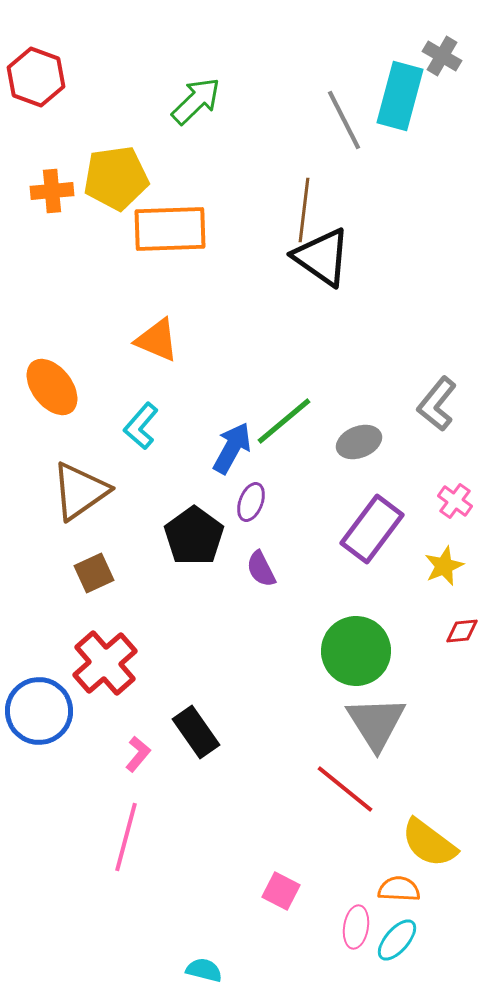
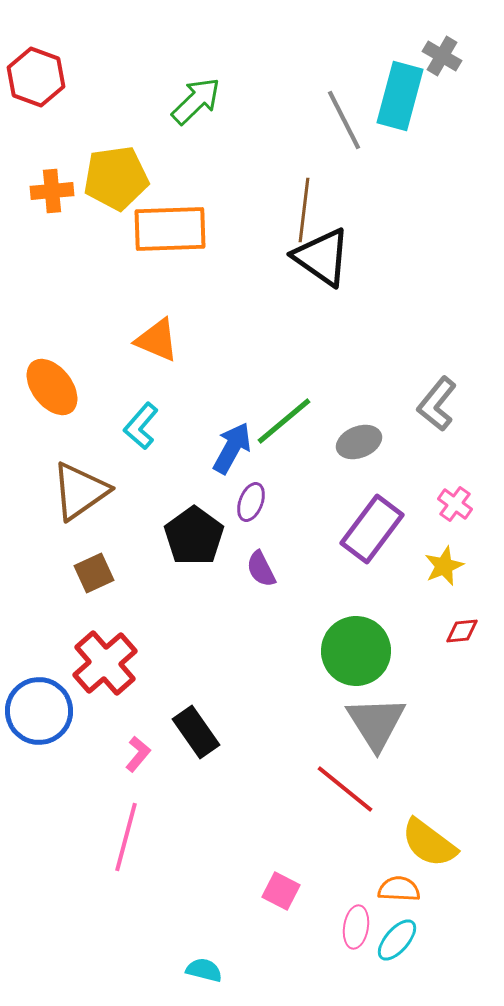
pink cross: moved 3 px down
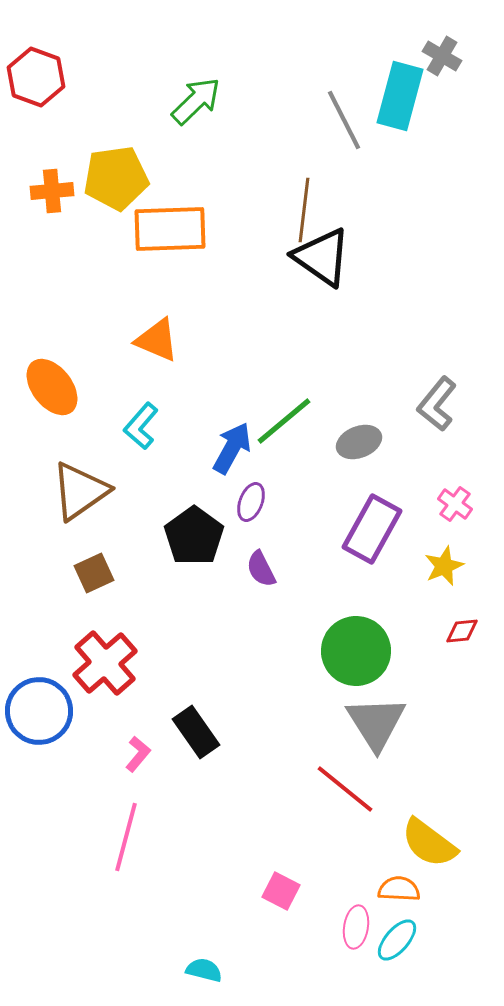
purple rectangle: rotated 8 degrees counterclockwise
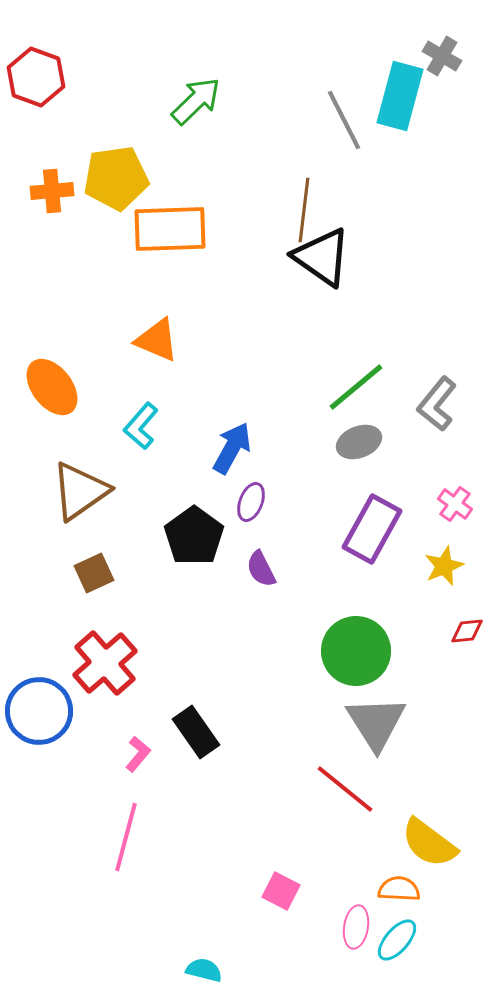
green line: moved 72 px right, 34 px up
red diamond: moved 5 px right
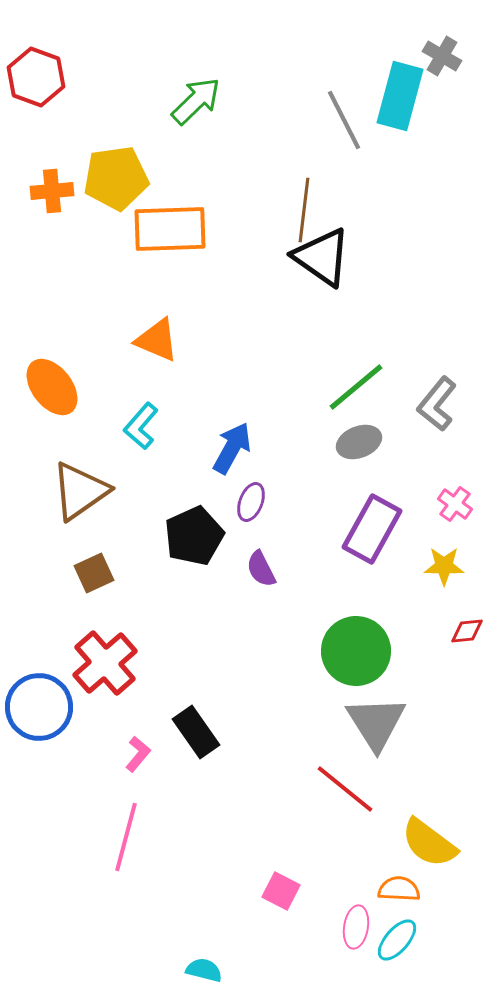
black pentagon: rotated 12 degrees clockwise
yellow star: rotated 24 degrees clockwise
blue circle: moved 4 px up
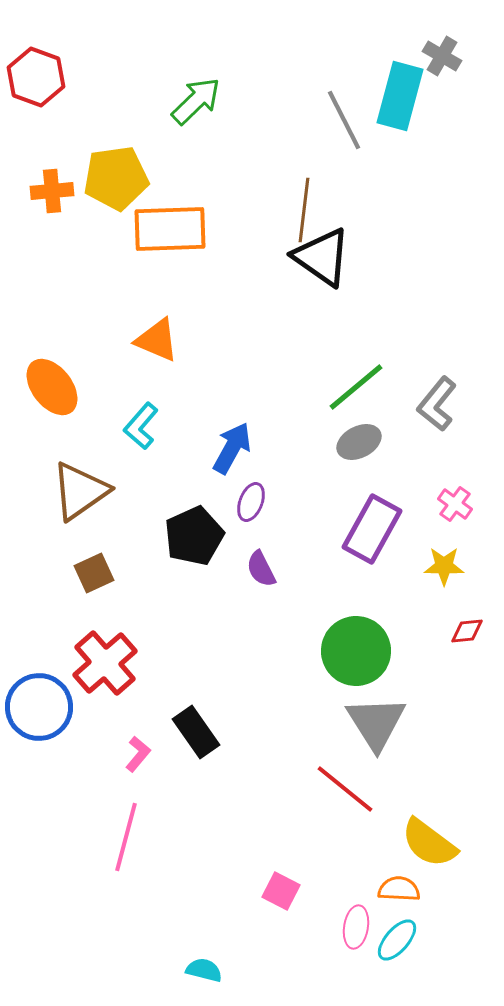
gray ellipse: rotated 6 degrees counterclockwise
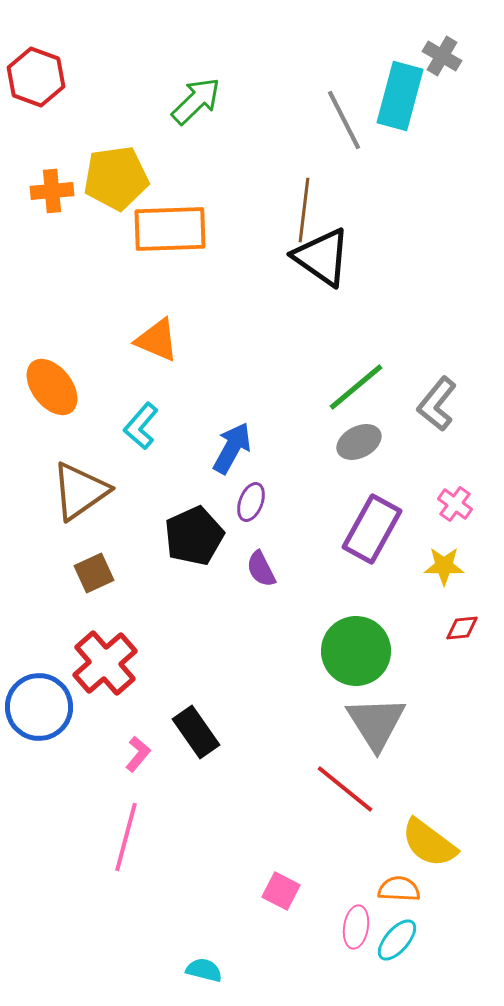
red diamond: moved 5 px left, 3 px up
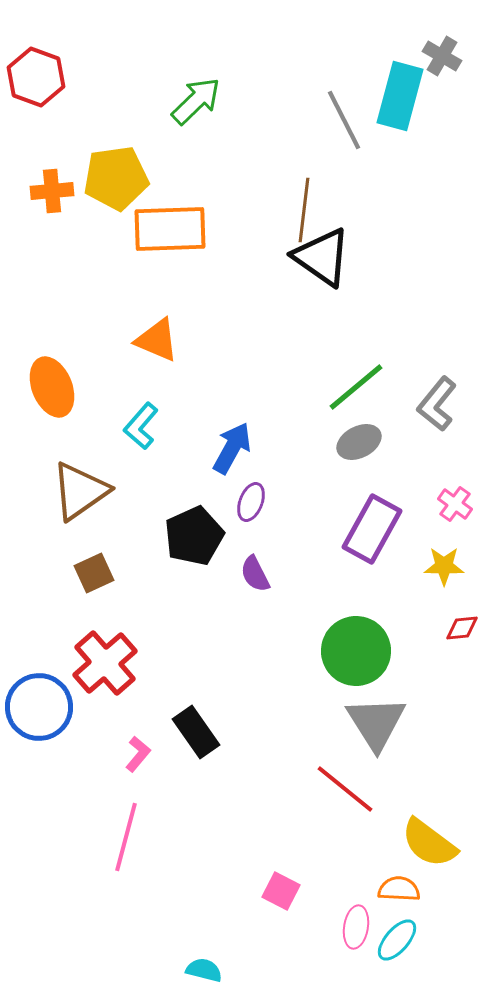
orange ellipse: rotated 16 degrees clockwise
purple semicircle: moved 6 px left, 5 px down
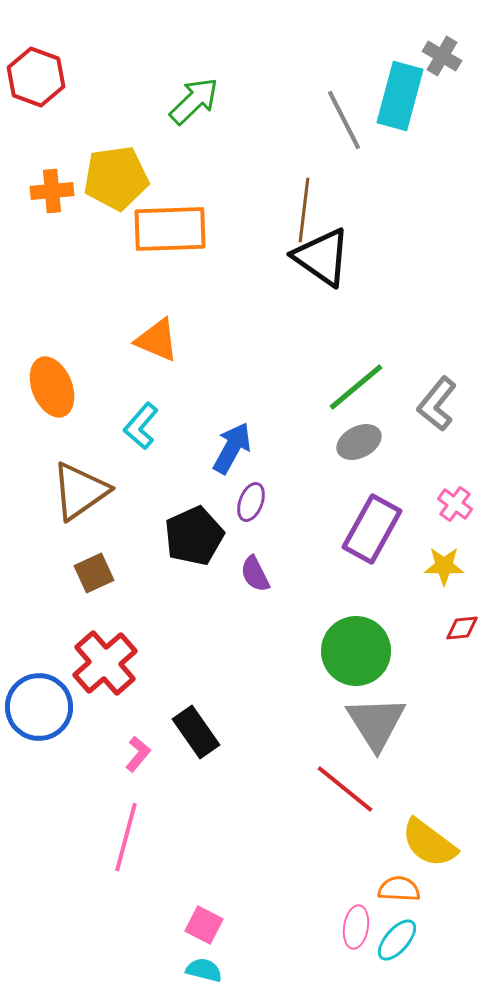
green arrow: moved 2 px left
pink square: moved 77 px left, 34 px down
